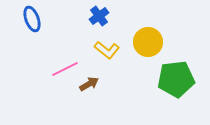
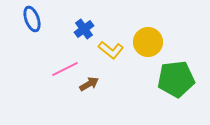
blue cross: moved 15 px left, 13 px down
yellow L-shape: moved 4 px right
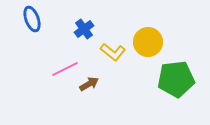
yellow L-shape: moved 2 px right, 2 px down
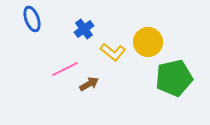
green pentagon: moved 2 px left, 1 px up; rotated 6 degrees counterclockwise
